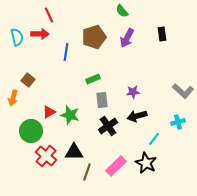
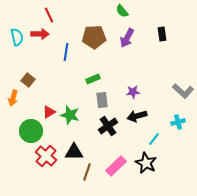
brown pentagon: rotated 15 degrees clockwise
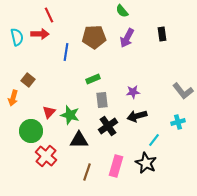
gray L-shape: rotated 10 degrees clockwise
red triangle: rotated 16 degrees counterclockwise
cyan line: moved 1 px down
black triangle: moved 5 px right, 12 px up
pink rectangle: rotated 30 degrees counterclockwise
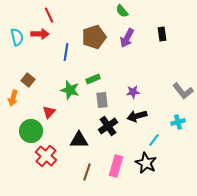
brown pentagon: rotated 15 degrees counterclockwise
green star: moved 25 px up
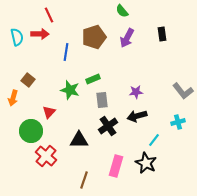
purple star: moved 3 px right
brown line: moved 3 px left, 8 px down
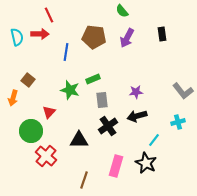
brown pentagon: rotated 25 degrees clockwise
